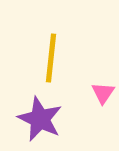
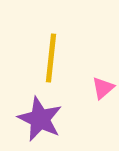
pink triangle: moved 5 px up; rotated 15 degrees clockwise
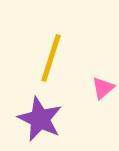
yellow line: rotated 12 degrees clockwise
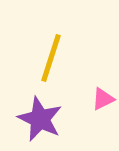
pink triangle: moved 11 px down; rotated 15 degrees clockwise
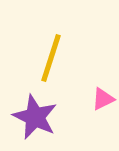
purple star: moved 5 px left, 2 px up
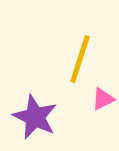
yellow line: moved 29 px right, 1 px down
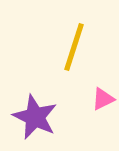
yellow line: moved 6 px left, 12 px up
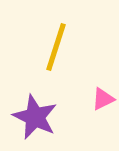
yellow line: moved 18 px left
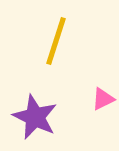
yellow line: moved 6 px up
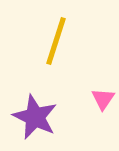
pink triangle: rotated 30 degrees counterclockwise
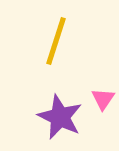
purple star: moved 25 px right
